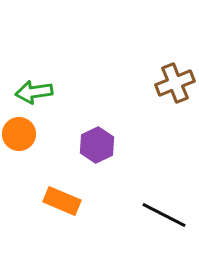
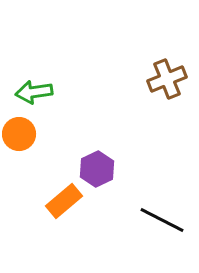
brown cross: moved 8 px left, 4 px up
purple hexagon: moved 24 px down
orange rectangle: moved 2 px right; rotated 63 degrees counterclockwise
black line: moved 2 px left, 5 px down
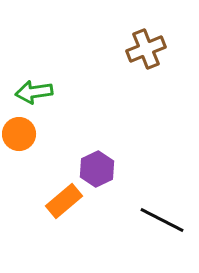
brown cross: moved 21 px left, 30 px up
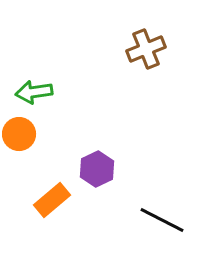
orange rectangle: moved 12 px left, 1 px up
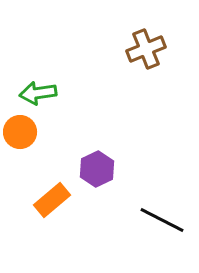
green arrow: moved 4 px right, 1 px down
orange circle: moved 1 px right, 2 px up
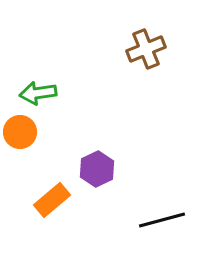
black line: rotated 42 degrees counterclockwise
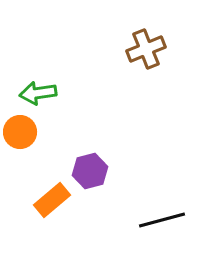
purple hexagon: moved 7 px left, 2 px down; rotated 12 degrees clockwise
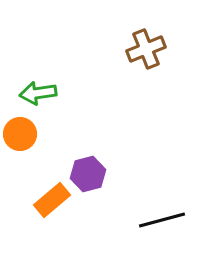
orange circle: moved 2 px down
purple hexagon: moved 2 px left, 3 px down
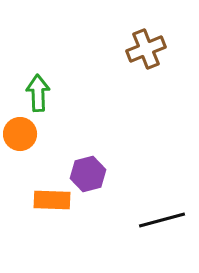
green arrow: rotated 96 degrees clockwise
orange rectangle: rotated 42 degrees clockwise
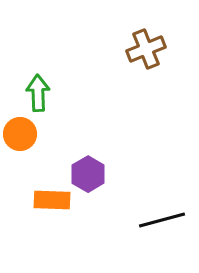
purple hexagon: rotated 16 degrees counterclockwise
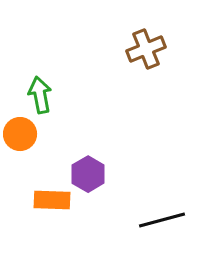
green arrow: moved 2 px right, 2 px down; rotated 9 degrees counterclockwise
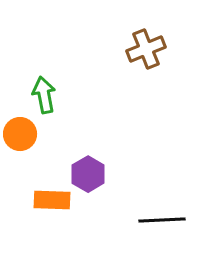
green arrow: moved 4 px right
black line: rotated 12 degrees clockwise
